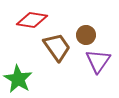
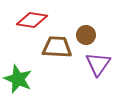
brown trapezoid: rotated 52 degrees counterclockwise
purple triangle: moved 3 px down
green star: rotated 8 degrees counterclockwise
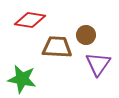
red diamond: moved 2 px left
green star: moved 4 px right; rotated 12 degrees counterclockwise
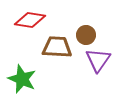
purple triangle: moved 4 px up
green star: rotated 12 degrees clockwise
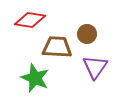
brown circle: moved 1 px right, 1 px up
purple triangle: moved 3 px left, 7 px down
green star: moved 13 px right, 1 px up
